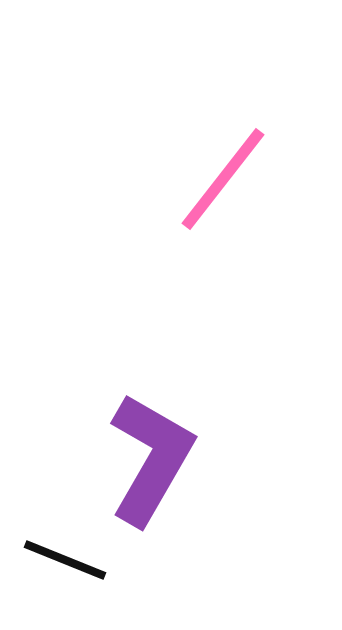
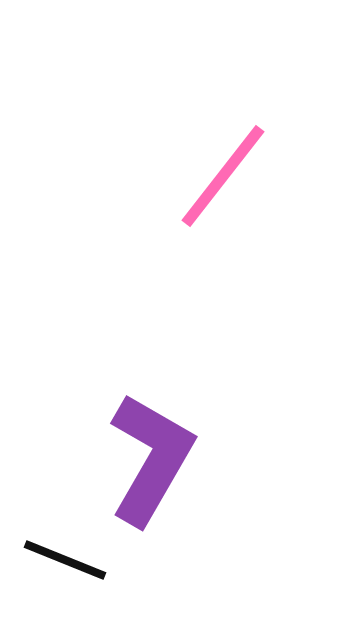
pink line: moved 3 px up
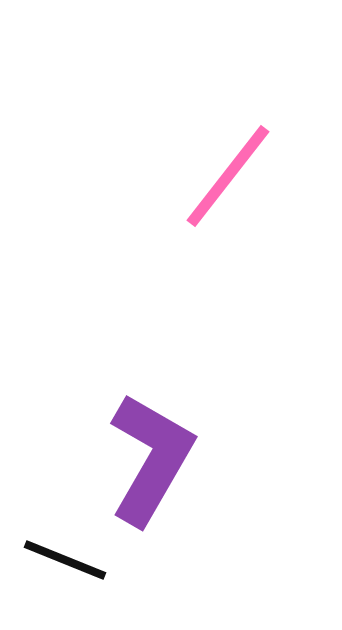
pink line: moved 5 px right
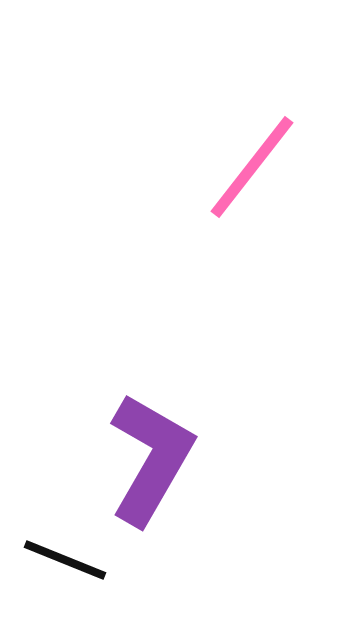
pink line: moved 24 px right, 9 px up
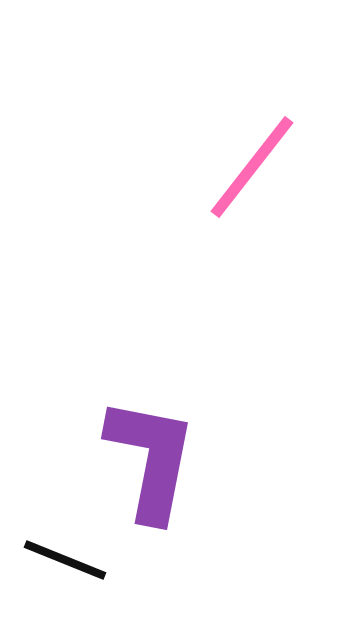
purple L-shape: rotated 19 degrees counterclockwise
